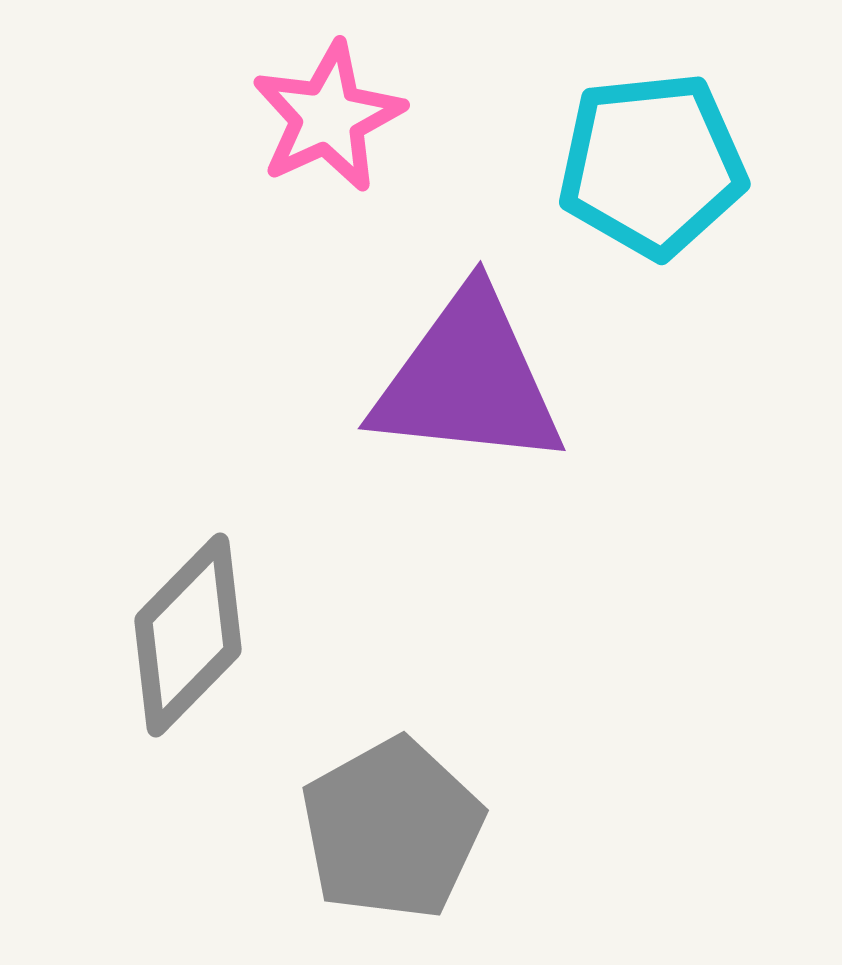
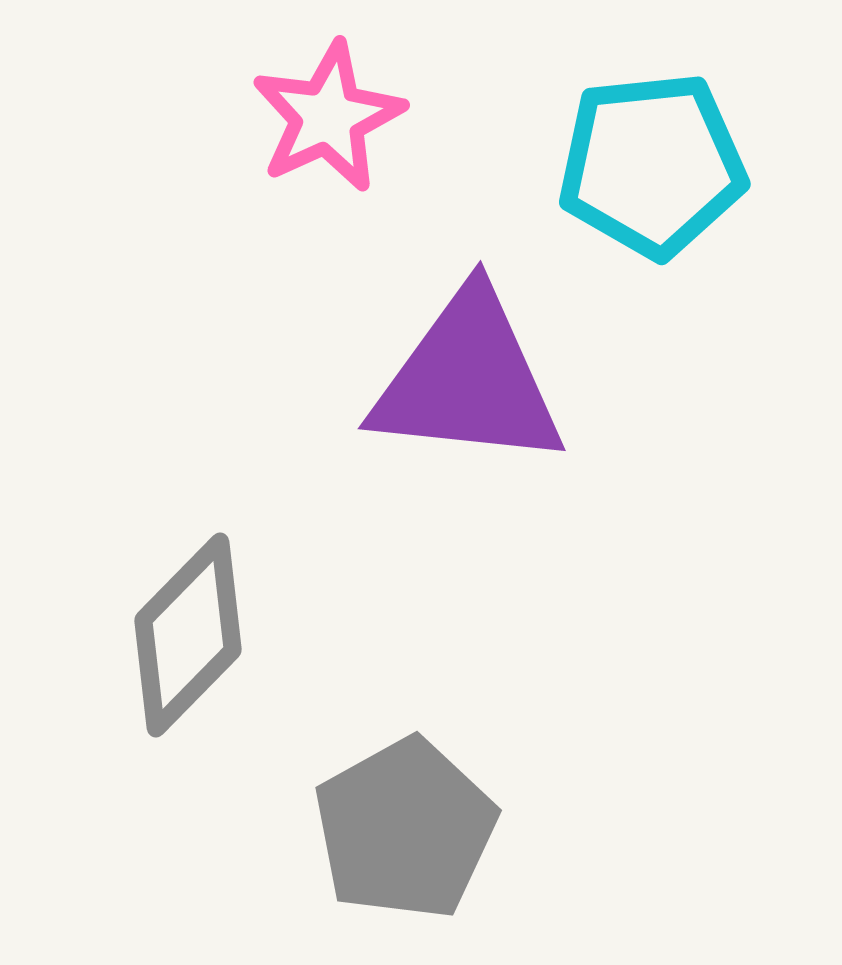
gray pentagon: moved 13 px right
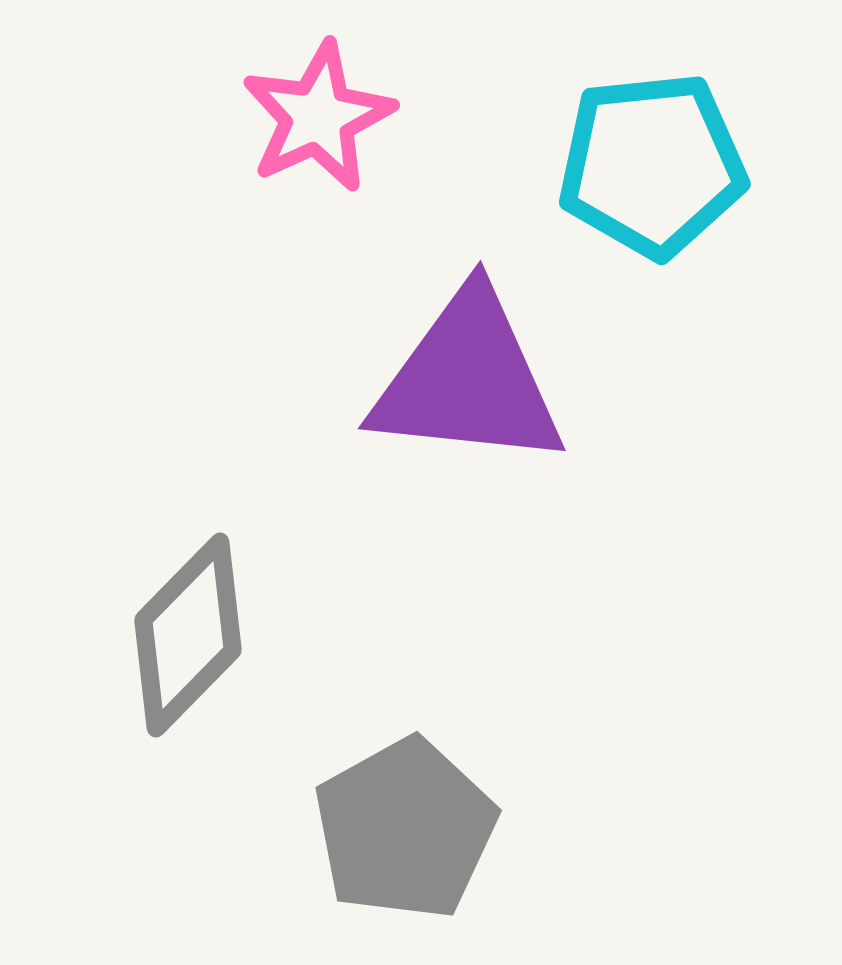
pink star: moved 10 px left
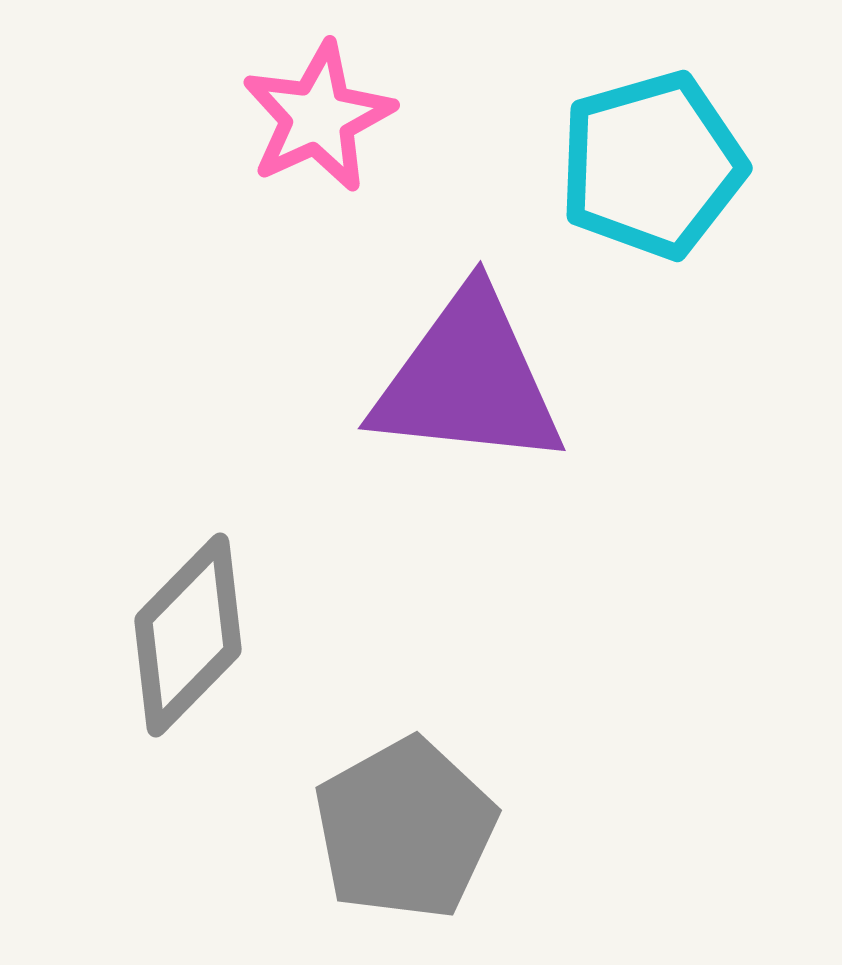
cyan pentagon: rotated 10 degrees counterclockwise
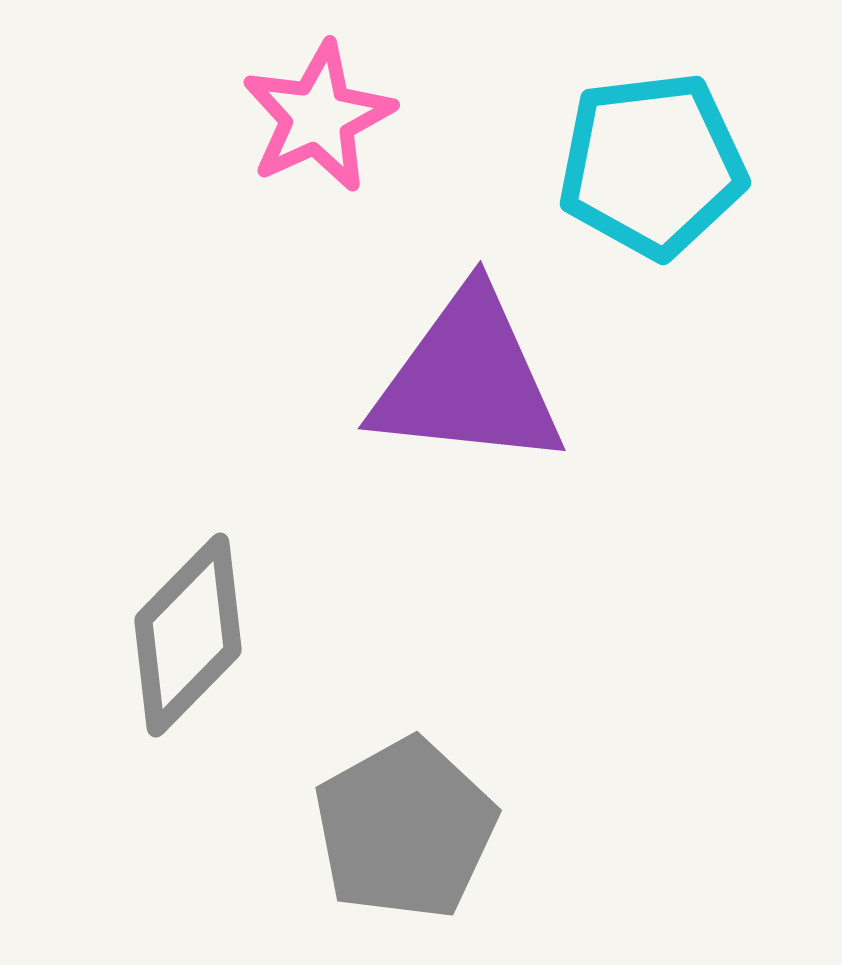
cyan pentagon: rotated 9 degrees clockwise
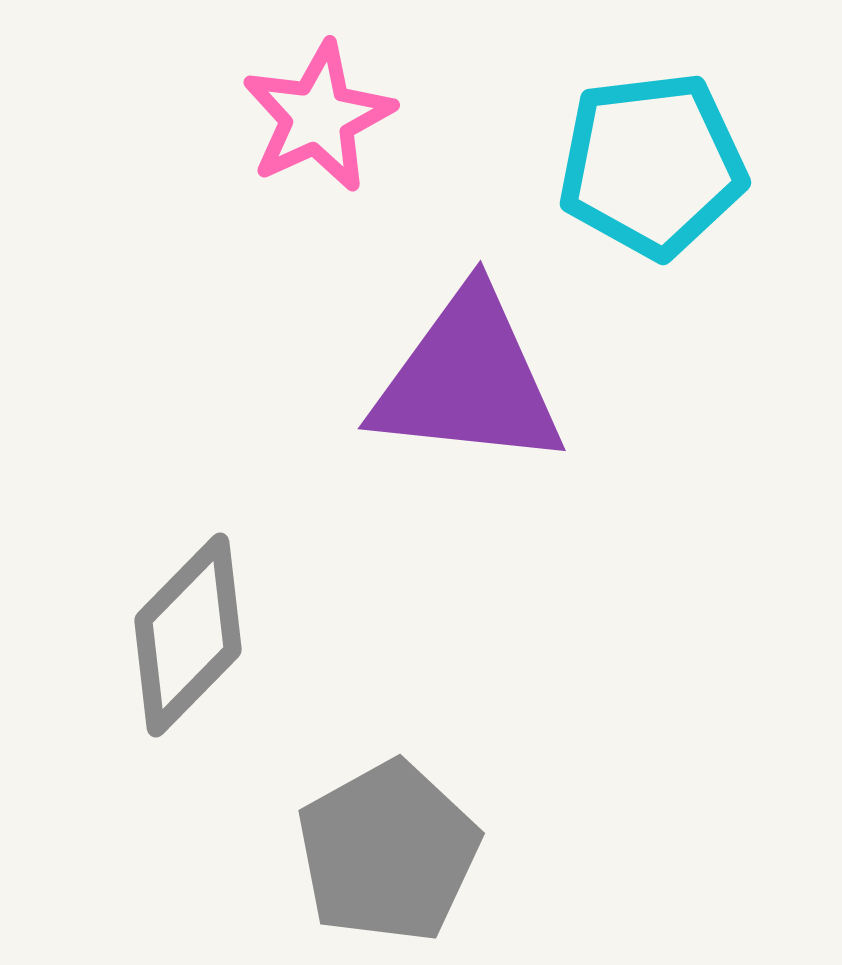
gray pentagon: moved 17 px left, 23 px down
